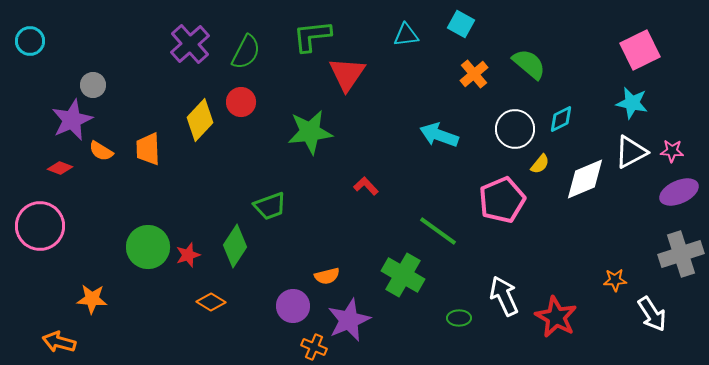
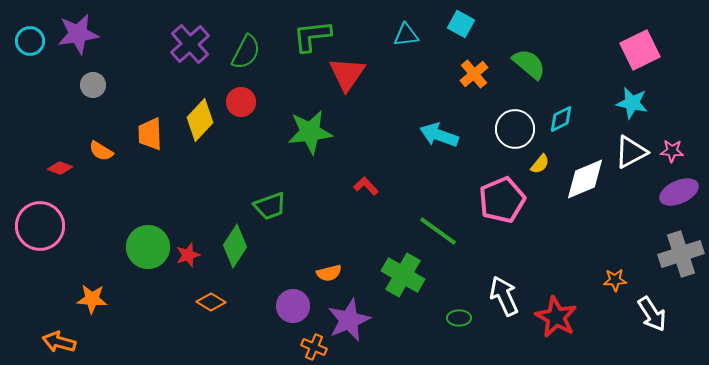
purple star at (72, 120): moved 6 px right, 86 px up; rotated 15 degrees clockwise
orange trapezoid at (148, 149): moved 2 px right, 15 px up
orange semicircle at (327, 276): moved 2 px right, 3 px up
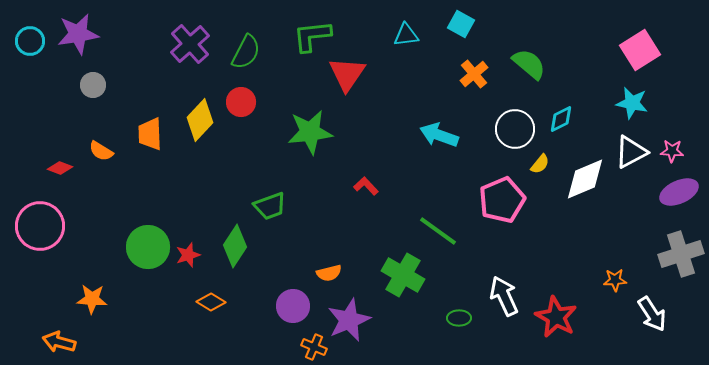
pink square at (640, 50): rotated 6 degrees counterclockwise
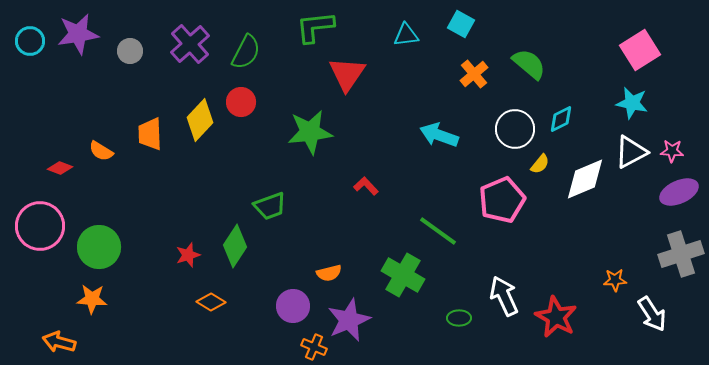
green L-shape at (312, 36): moved 3 px right, 9 px up
gray circle at (93, 85): moved 37 px right, 34 px up
green circle at (148, 247): moved 49 px left
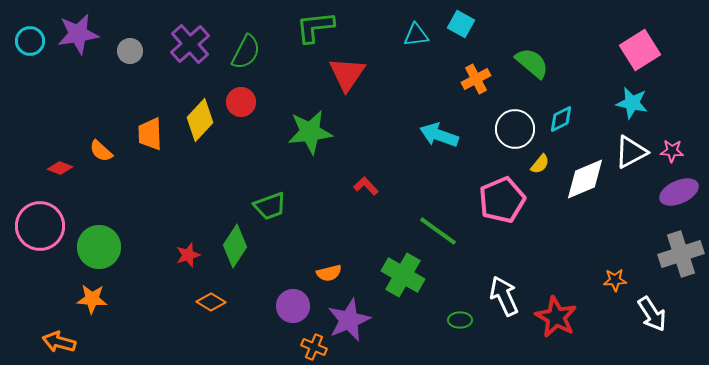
cyan triangle at (406, 35): moved 10 px right
green semicircle at (529, 64): moved 3 px right, 1 px up
orange cross at (474, 74): moved 2 px right, 5 px down; rotated 12 degrees clockwise
orange semicircle at (101, 151): rotated 10 degrees clockwise
green ellipse at (459, 318): moved 1 px right, 2 px down
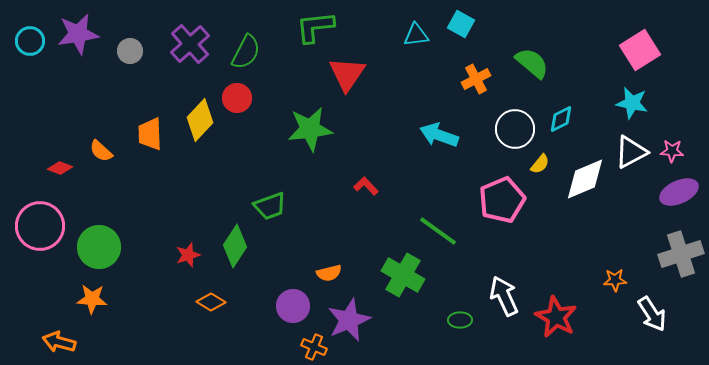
red circle at (241, 102): moved 4 px left, 4 px up
green star at (310, 132): moved 3 px up
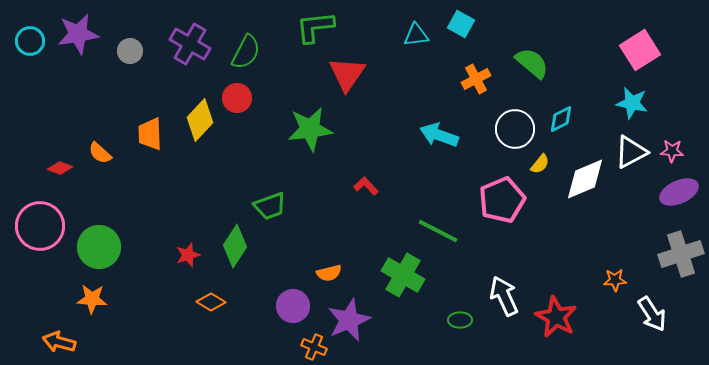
purple cross at (190, 44): rotated 18 degrees counterclockwise
orange semicircle at (101, 151): moved 1 px left, 2 px down
green line at (438, 231): rotated 9 degrees counterclockwise
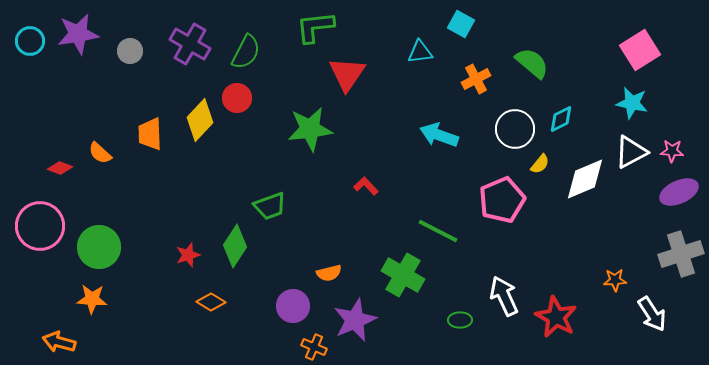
cyan triangle at (416, 35): moved 4 px right, 17 px down
purple star at (349, 320): moved 6 px right
